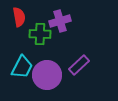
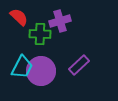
red semicircle: rotated 36 degrees counterclockwise
purple circle: moved 6 px left, 4 px up
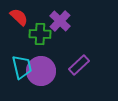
purple cross: rotated 30 degrees counterclockwise
cyan trapezoid: rotated 40 degrees counterclockwise
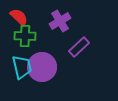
purple cross: rotated 15 degrees clockwise
green cross: moved 15 px left, 2 px down
purple rectangle: moved 18 px up
purple circle: moved 1 px right, 4 px up
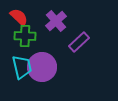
purple cross: moved 4 px left; rotated 10 degrees counterclockwise
purple rectangle: moved 5 px up
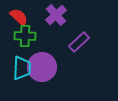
purple cross: moved 6 px up
cyan trapezoid: moved 1 px down; rotated 15 degrees clockwise
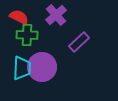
red semicircle: rotated 18 degrees counterclockwise
green cross: moved 2 px right, 1 px up
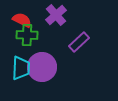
red semicircle: moved 3 px right, 3 px down
cyan trapezoid: moved 1 px left
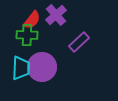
red semicircle: moved 10 px right; rotated 102 degrees clockwise
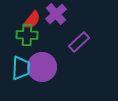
purple cross: moved 1 px up
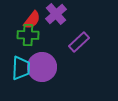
green cross: moved 1 px right
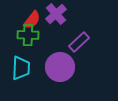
purple circle: moved 18 px right
